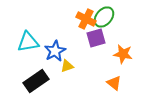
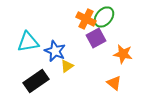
purple square: rotated 12 degrees counterclockwise
blue star: rotated 20 degrees counterclockwise
yellow triangle: rotated 16 degrees counterclockwise
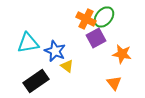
cyan triangle: moved 1 px down
orange star: moved 1 px left
yellow triangle: rotated 48 degrees counterclockwise
orange triangle: rotated 14 degrees clockwise
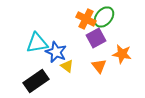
cyan triangle: moved 9 px right
blue star: moved 1 px right, 1 px down
orange triangle: moved 15 px left, 17 px up
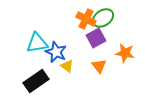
green ellipse: moved 1 px left, 1 px down; rotated 15 degrees clockwise
orange star: moved 3 px right, 1 px up
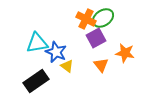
orange triangle: moved 2 px right, 1 px up
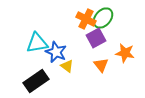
green ellipse: rotated 15 degrees counterclockwise
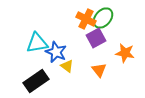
orange triangle: moved 2 px left, 5 px down
